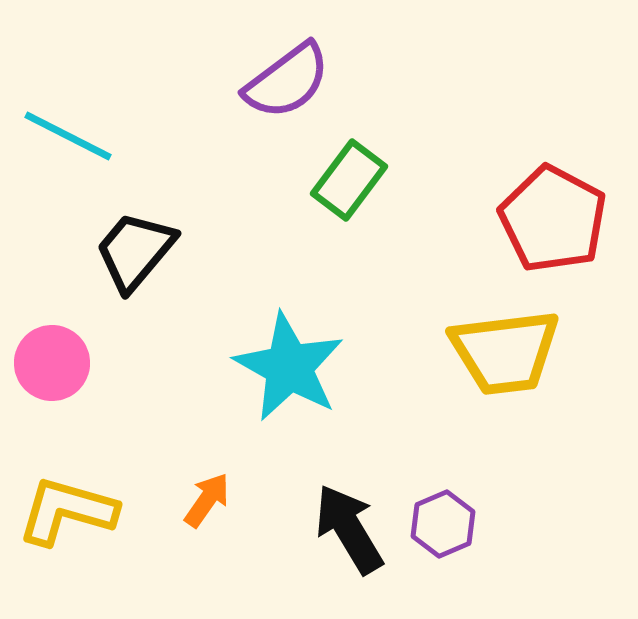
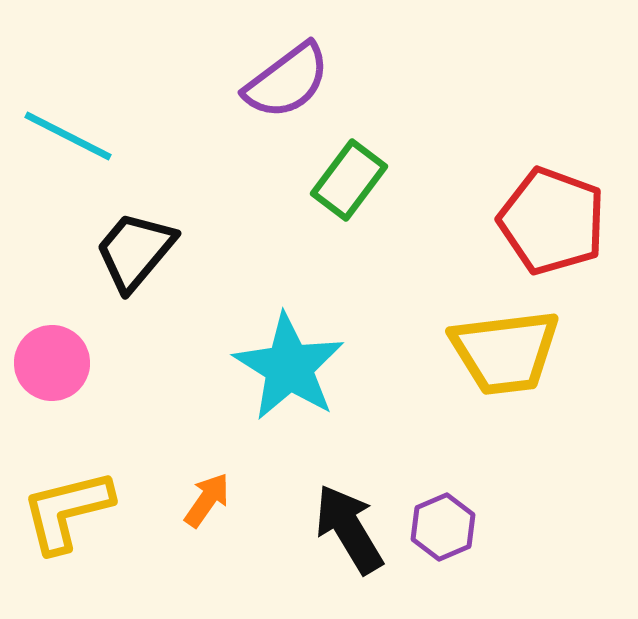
red pentagon: moved 1 px left, 2 px down; rotated 8 degrees counterclockwise
cyan star: rotated 3 degrees clockwise
yellow L-shape: rotated 30 degrees counterclockwise
purple hexagon: moved 3 px down
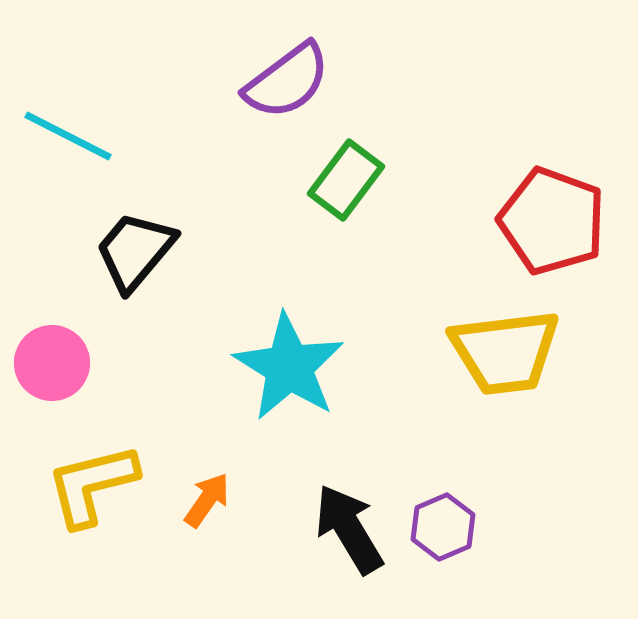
green rectangle: moved 3 px left
yellow L-shape: moved 25 px right, 26 px up
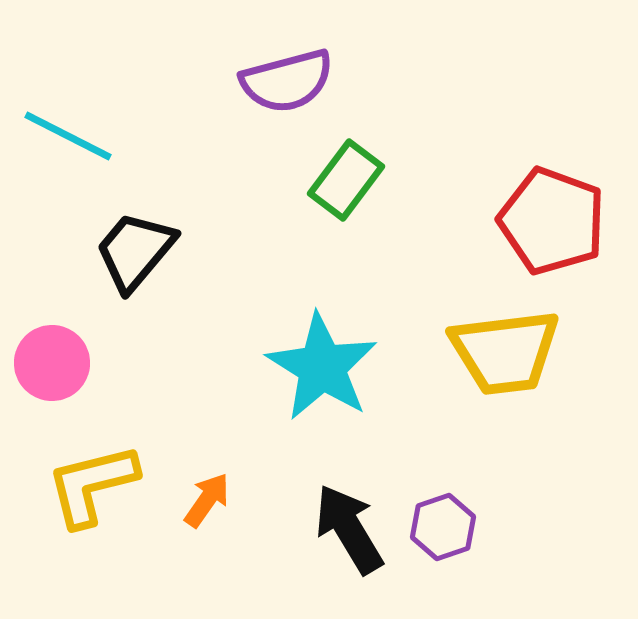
purple semicircle: rotated 22 degrees clockwise
cyan star: moved 33 px right
purple hexagon: rotated 4 degrees clockwise
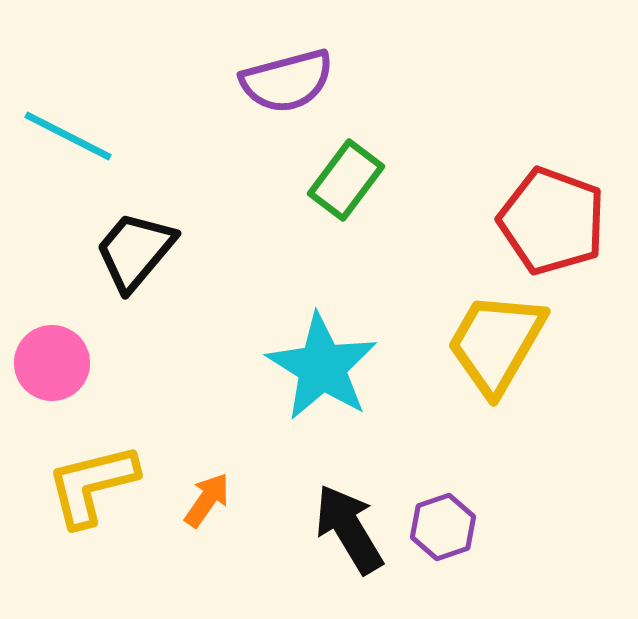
yellow trapezoid: moved 9 px left, 9 px up; rotated 127 degrees clockwise
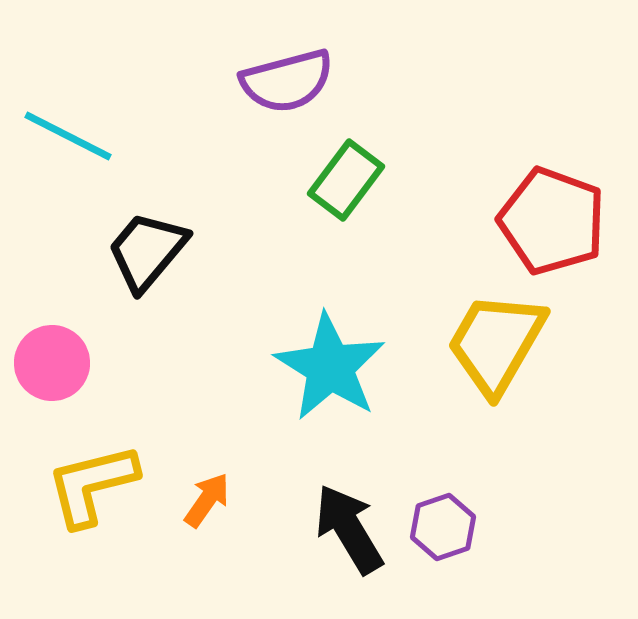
black trapezoid: moved 12 px right
cyan star: moved 8 px right
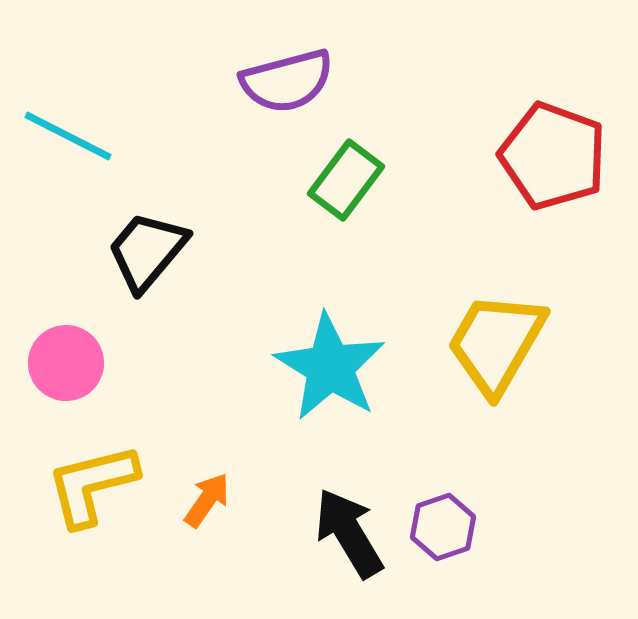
red pentagon: moved 1 px right, 65 px up
pink circle: moved 14 px right
black arrow: moved 4 px down
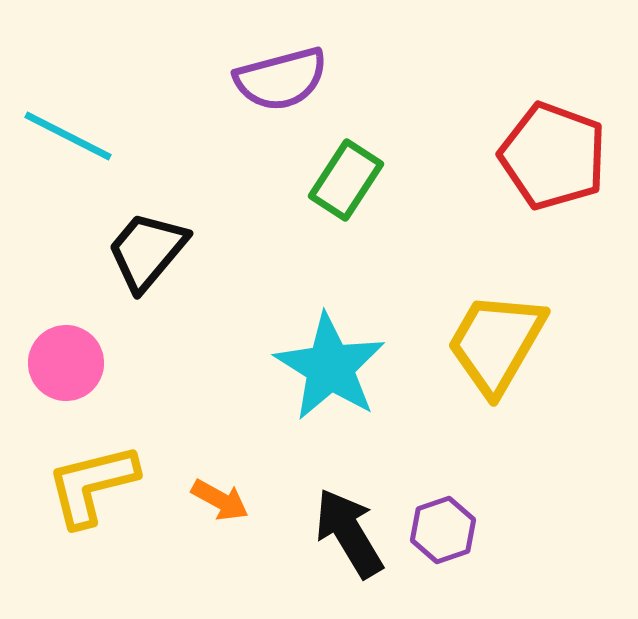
purple semicircle: moved 6 px left, 2 px up
green rectangle: rotated 4 degrees counterclockwise
orange arrow: moved 13 px right; rotated 84 degrees clockwise
purple hexagon: moved 3 px down
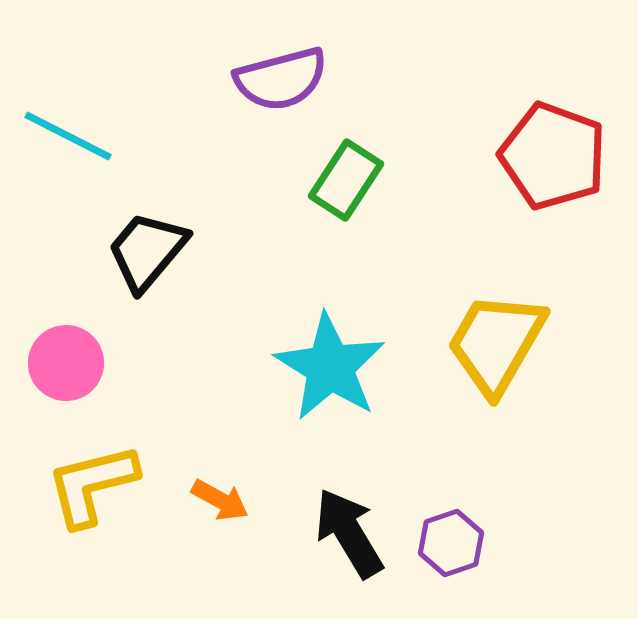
purple hexagon: moved 8 px right, 13 px down
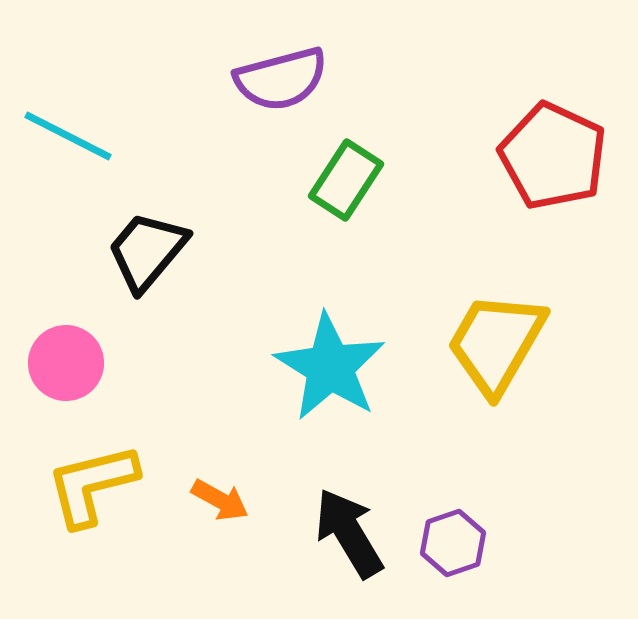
red pentagon: rotated 5 degrees clockwise
purple hexagon: moved 2 px right
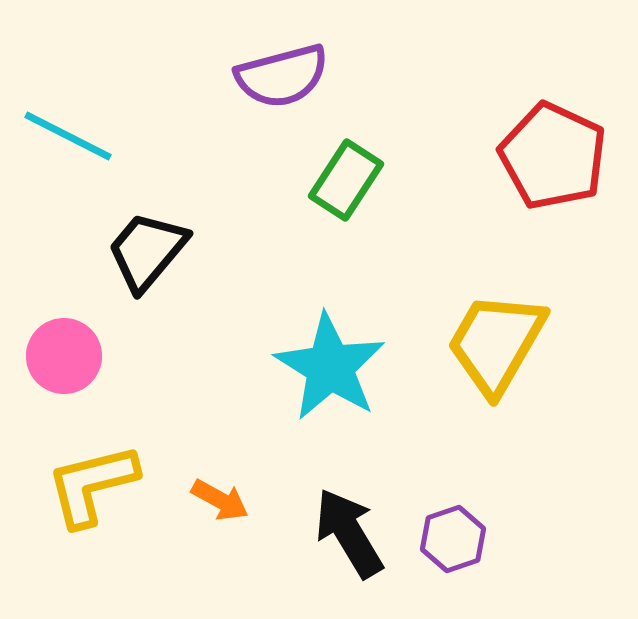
purple semicircle: moved 1 px right, 3 px up
pink circle: moved 2 px left, 7 px up
purple hexagon: moved 4 px up
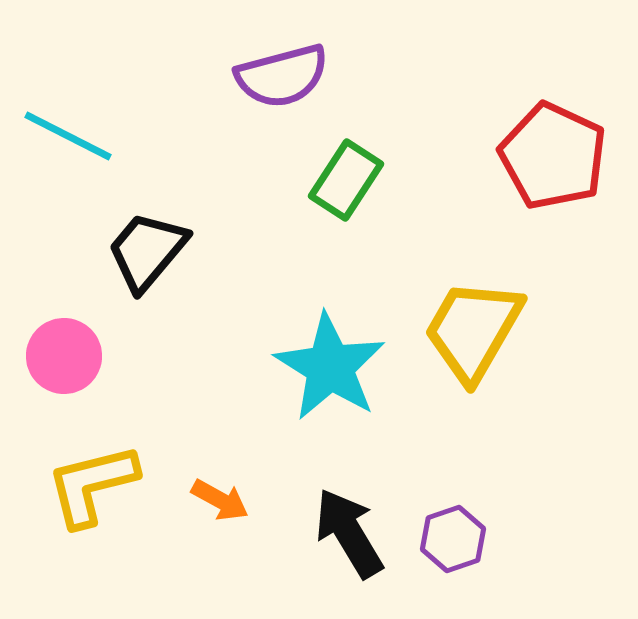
yellow trapezoid: moved 23 px left, 13 px up
